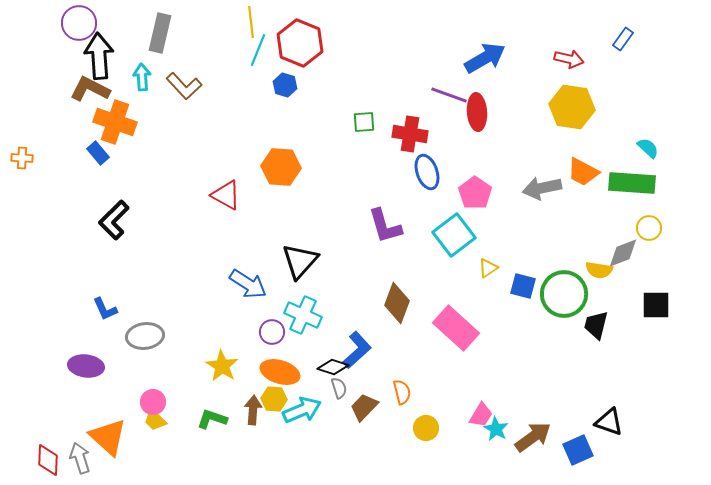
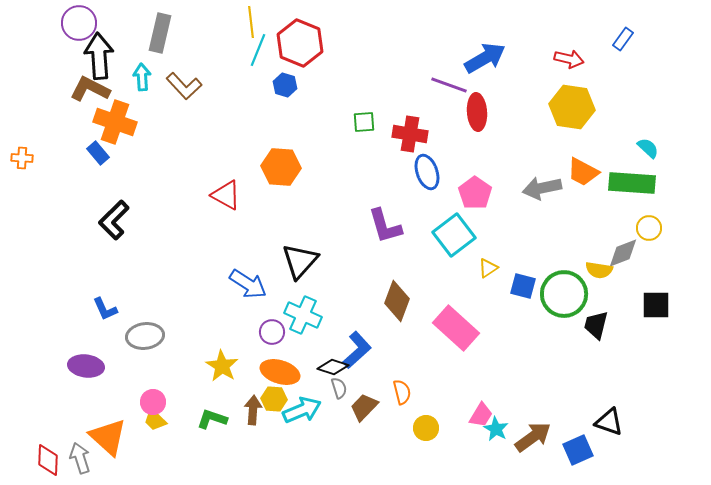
purple line at (449, 95): moved 10 px up
brown diamond at (397, 303): moved 2 px up
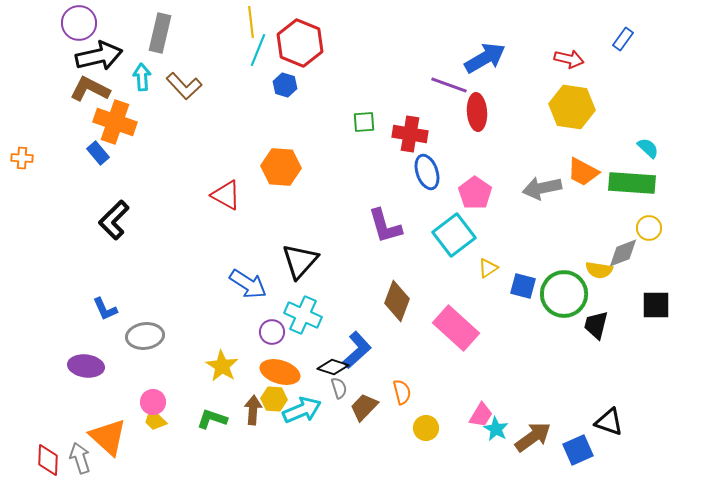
black arrow at (99, 56): rotated 81 degrees clockwise
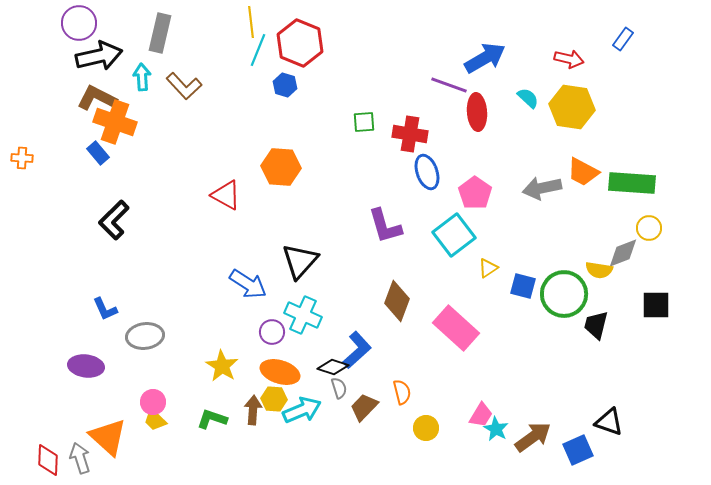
brown L-shape at (90, 89): moved 7 px right, 9 px down
cyan semicircle at (648, 148): moved 120 px left, 50 px up
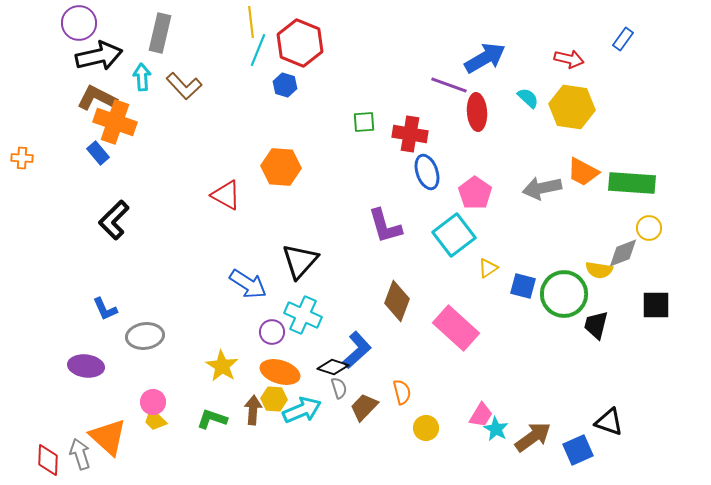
gray arrow at (80, 458): moved 4 px up
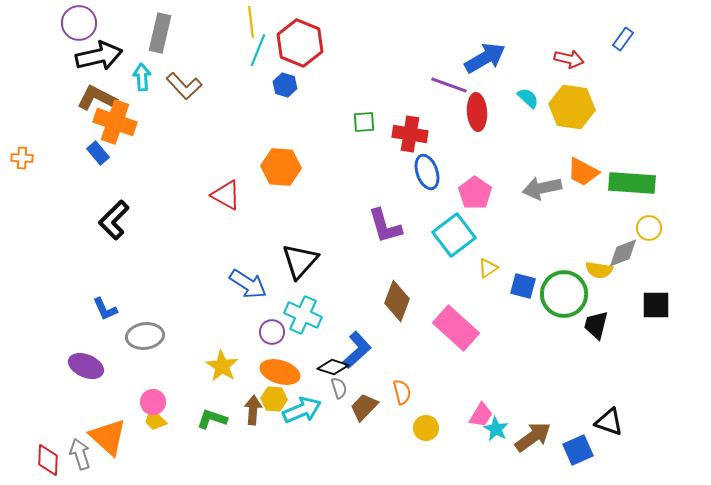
purple ellipse at (86, 366): rotated 16 degrees clockwise
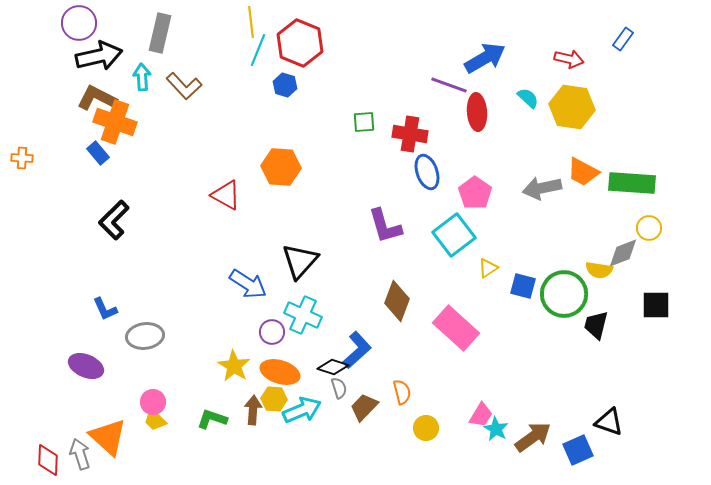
yellow star at (222, 366): moved 12 px right
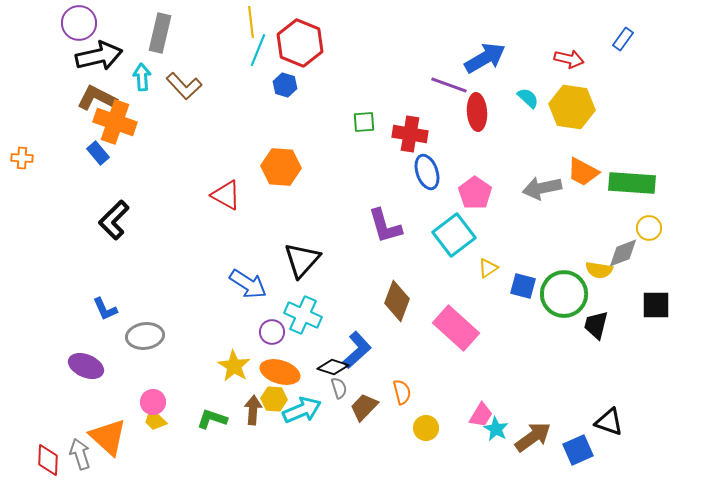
black triangle at (300, 261): moved 2 px right, 1 px up
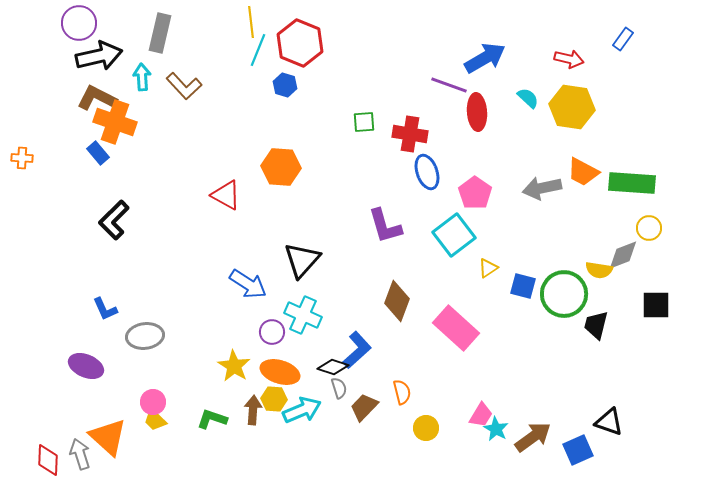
gray diamond at (623, 253): moved 2 px down
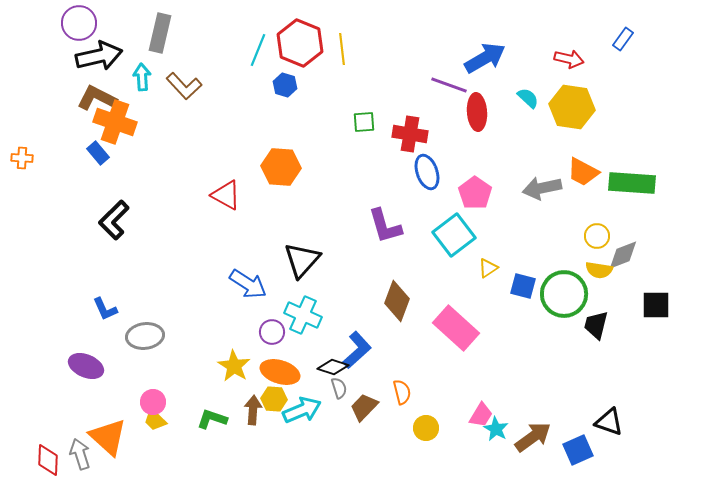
yellow line at (251, 22): moved 91 px right, 27 px down
yellow circle at (649, 228): moved 52 px left, 8 px down
